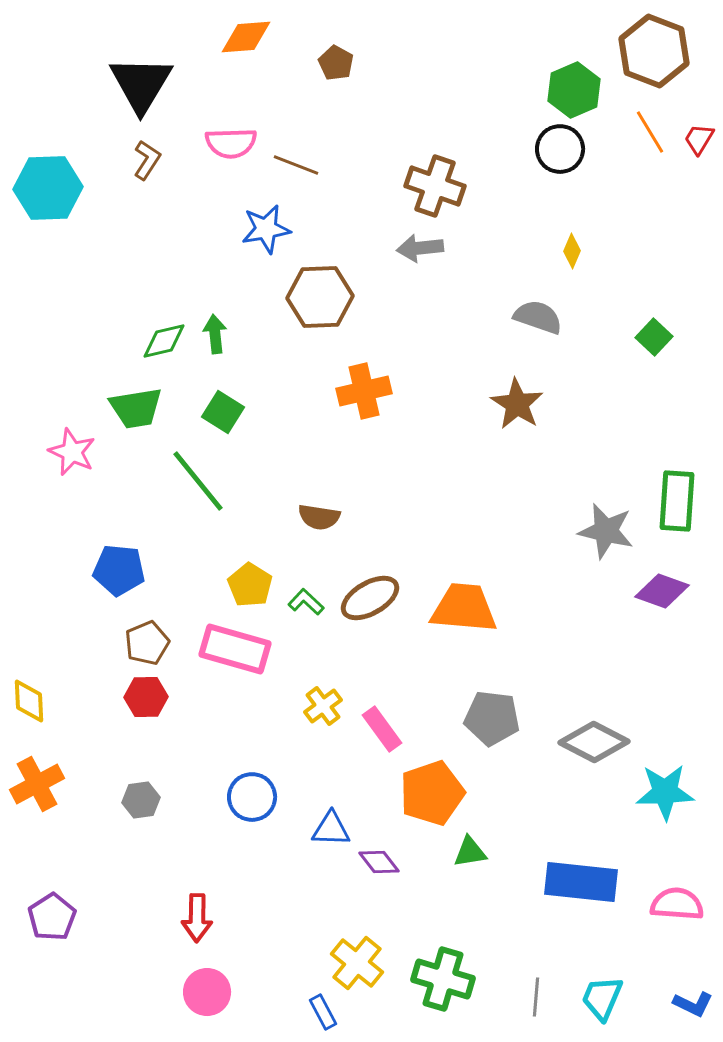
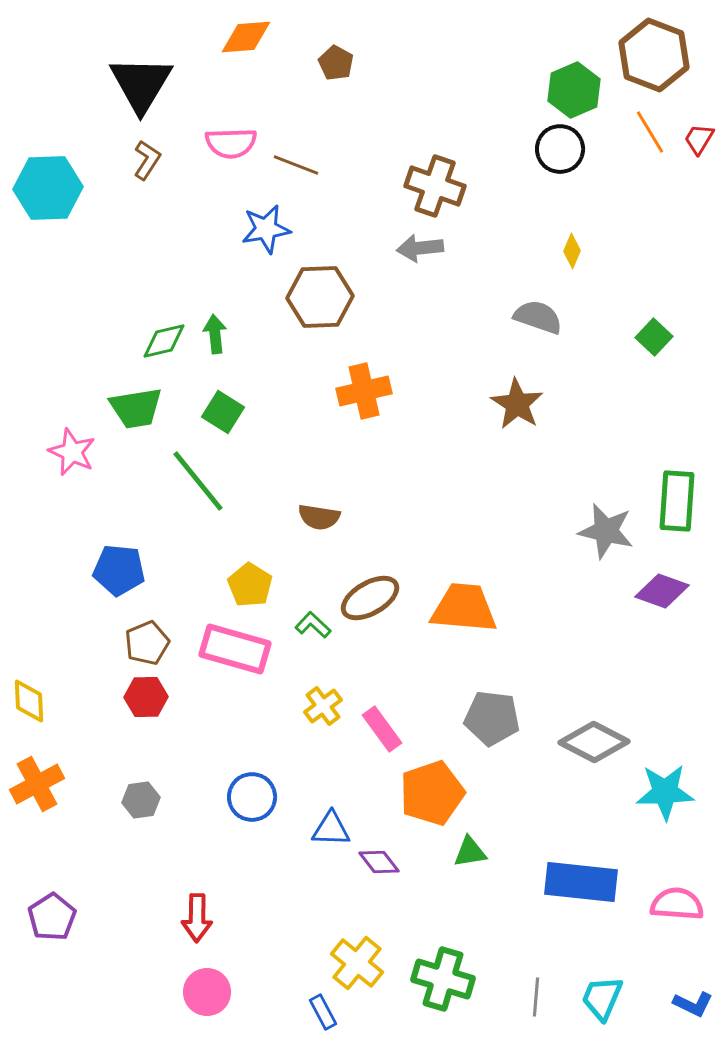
brown hexagon at (654, 51): moved 4 px down
green L-shape at (306, 602): moved 7 px right, 23 px down
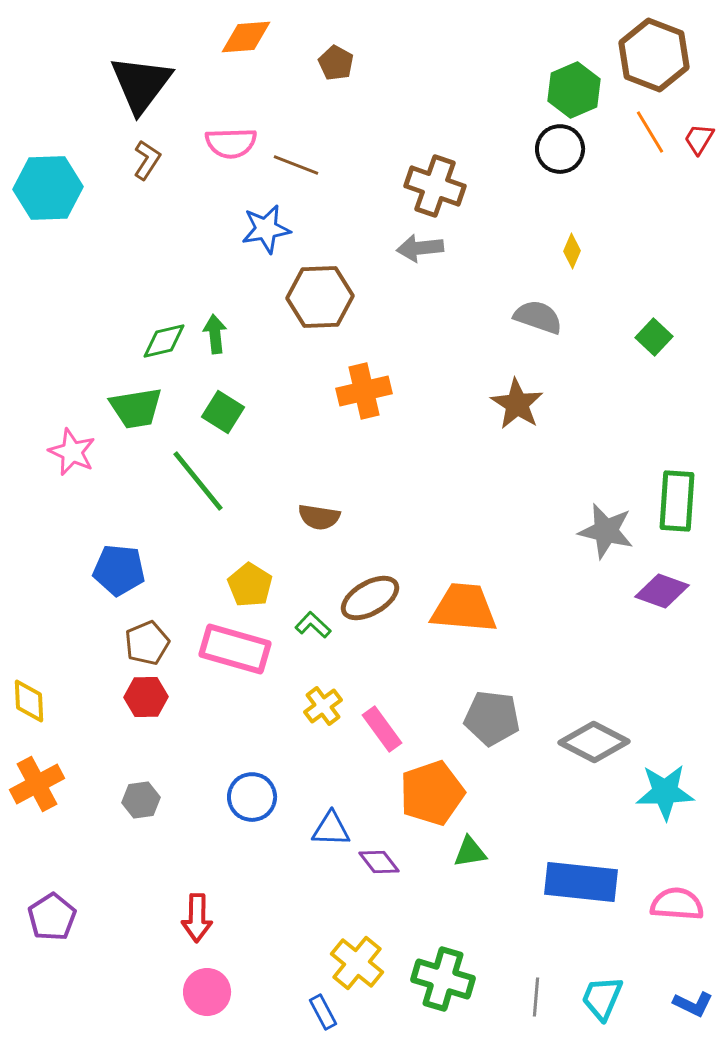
black triangle at (141, 84): rotated 6 degrees clockwise
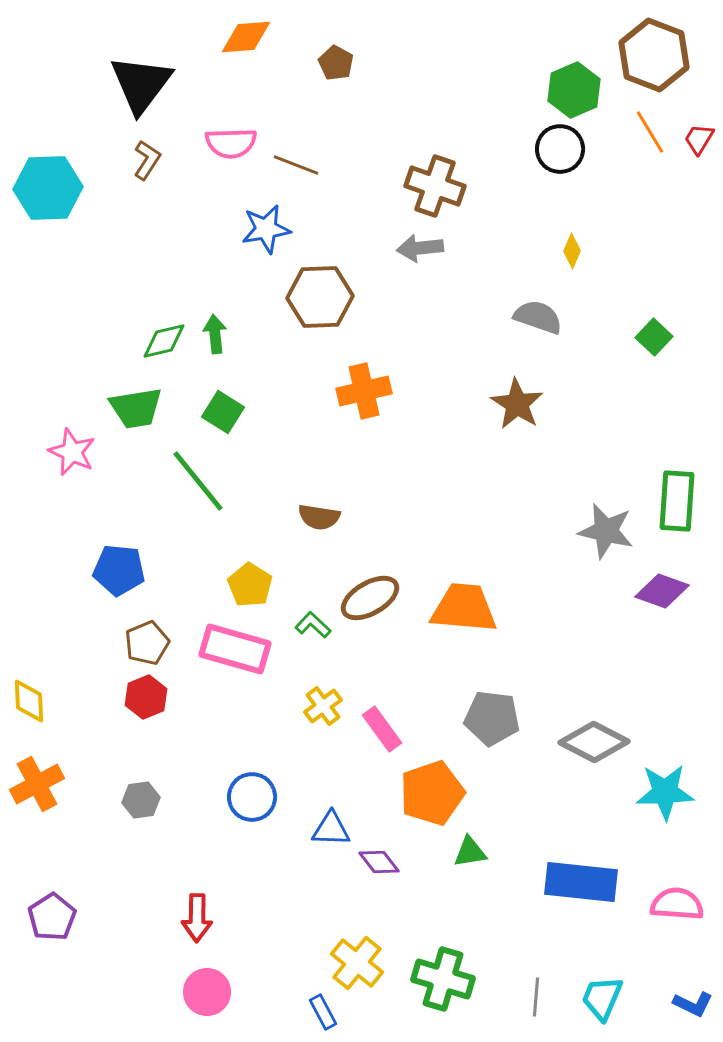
red hexagon at (146, 697): rotated 21 degrees counterclockwise
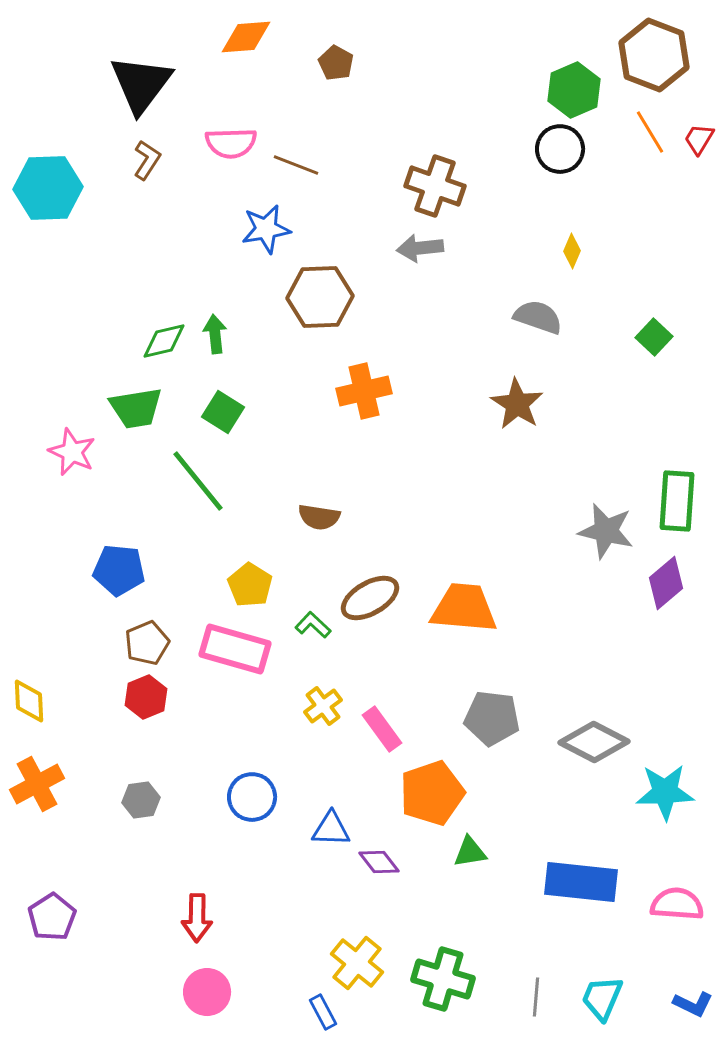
purple diamond at (662, 591): moved 4 px right, 8 px up; rotated 60 degrees counterclockwise
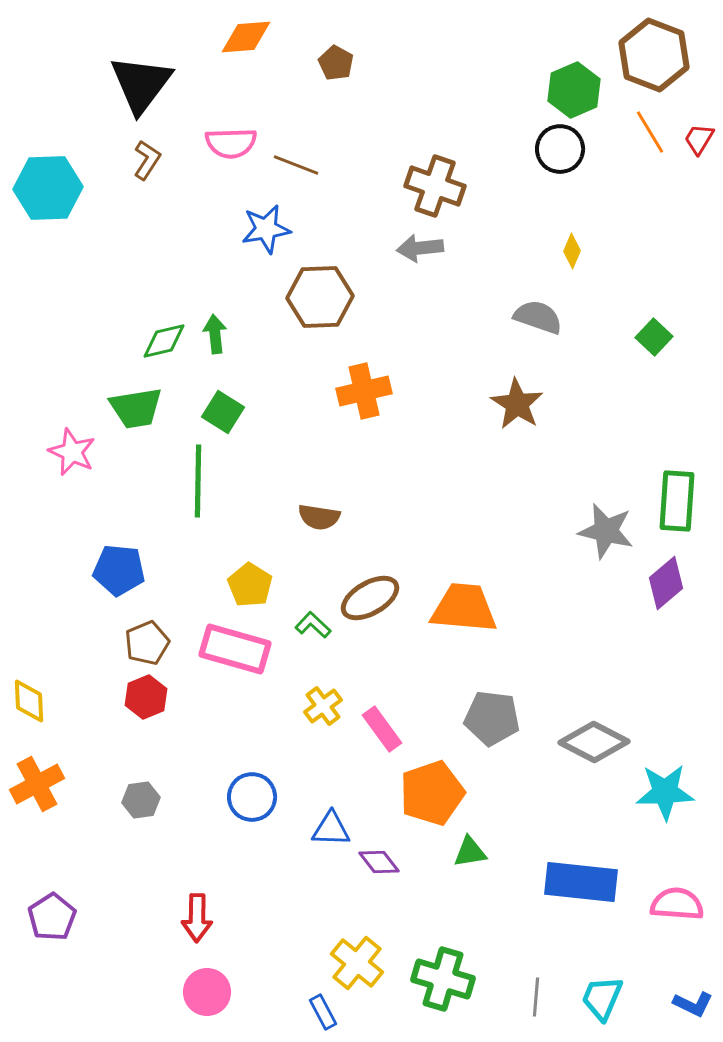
green line at (198, 481): rotated 40 degrees clockwise
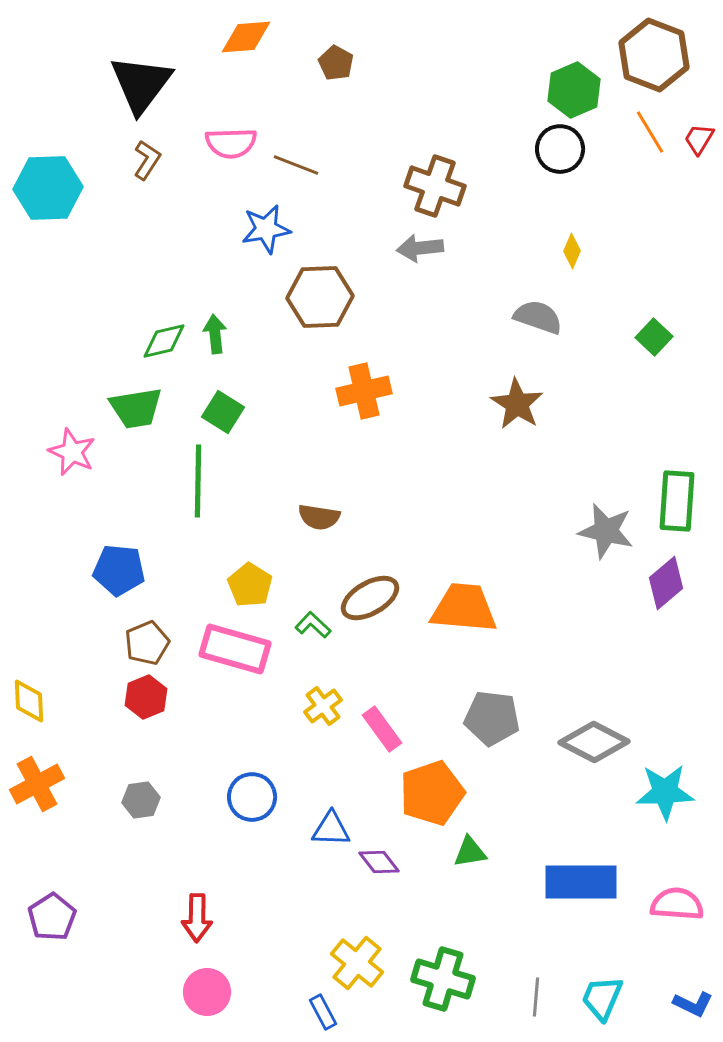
blue rectangle at (581, 882): rotated 6 degrees counterclockwise
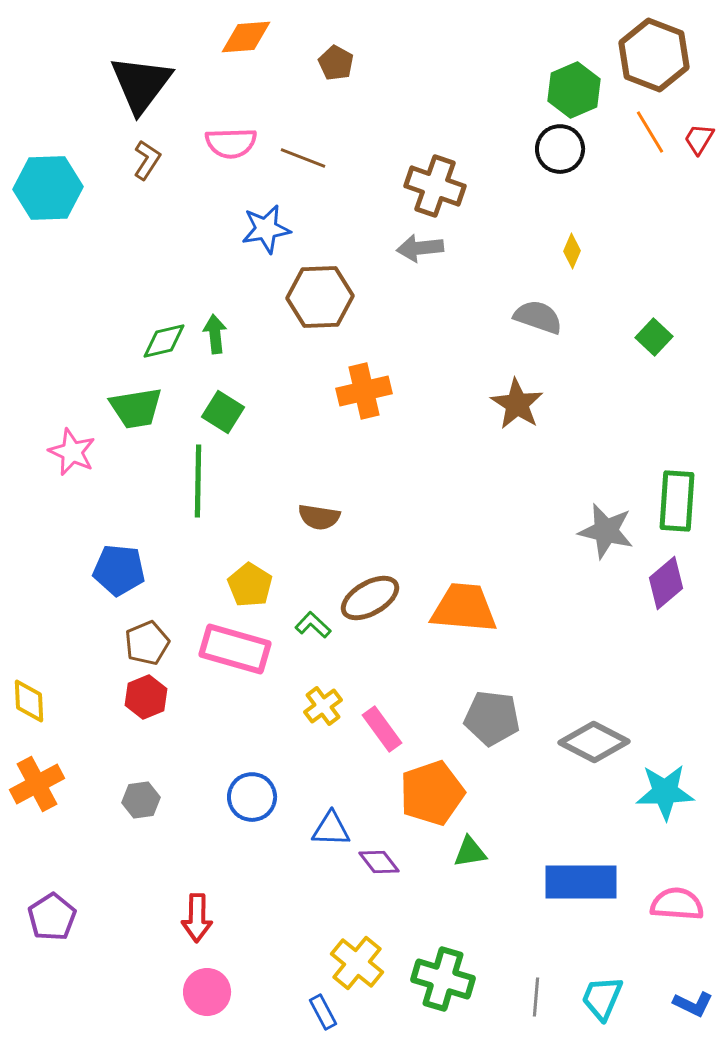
brown line at (296, 165): moved 7 px right, 7 px up
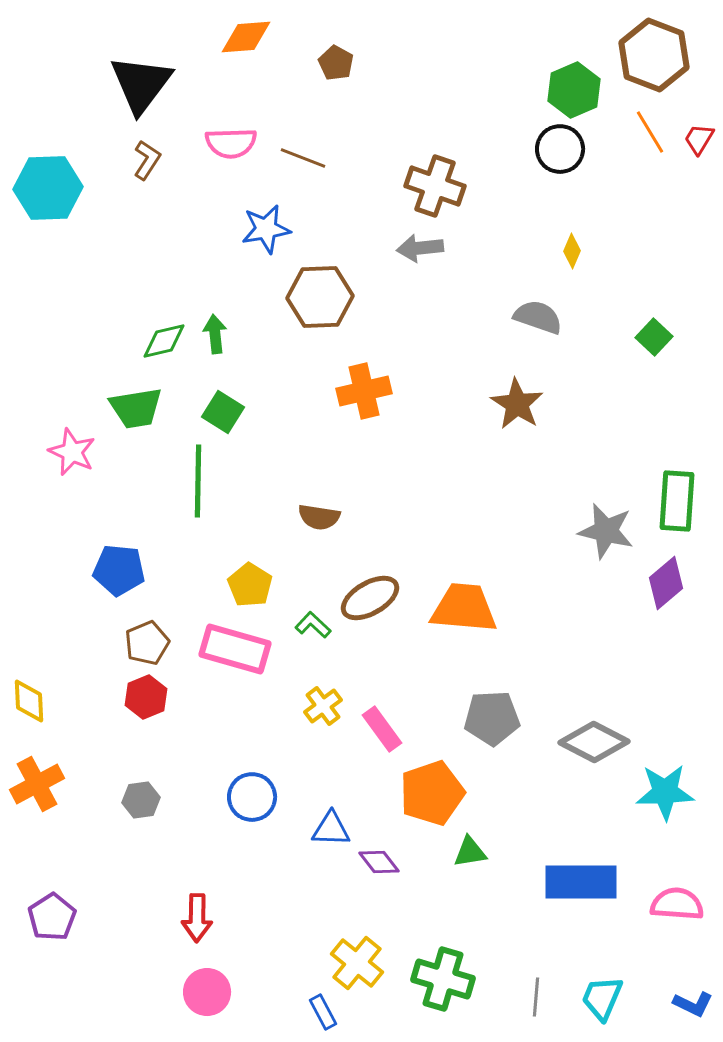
gray pentagon at (492, 718): rotated 10 degrees counterclockwise
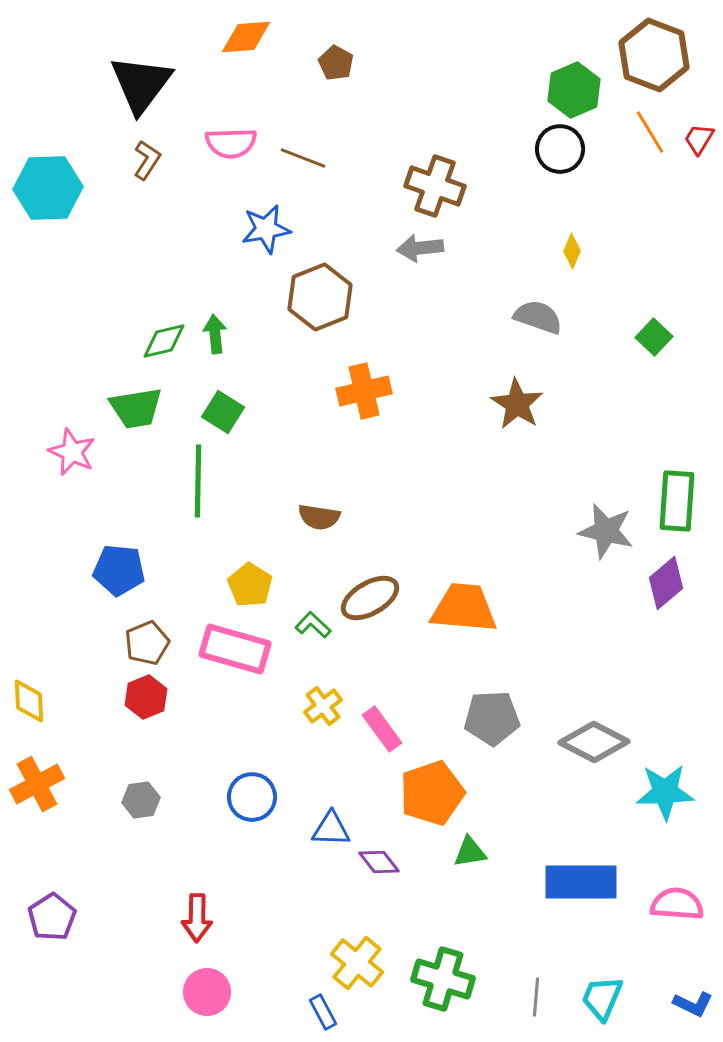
brown hexagon at (320, 297): rotated 20 degrees counterclockwise
